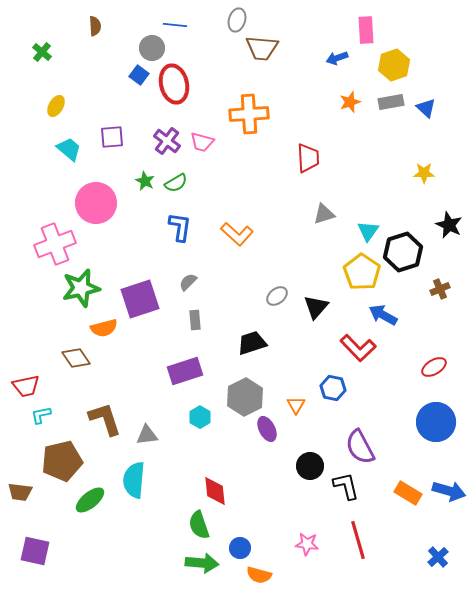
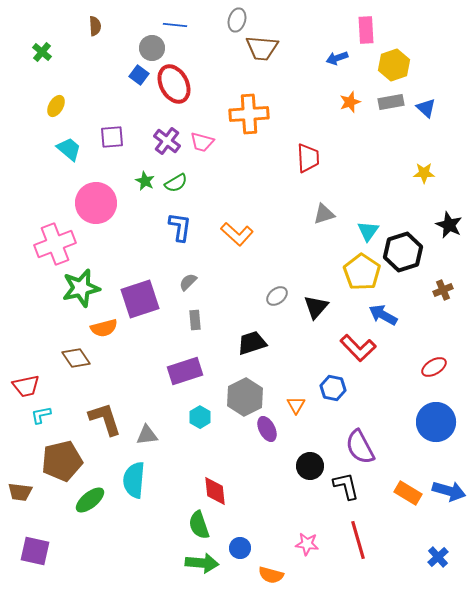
red ellipse at (174, 84): rotated 15 degrees counterclockwise
brown cross at (440, 289): moved 3 px right, 1 px down
orange semicircle at (259, 575): moved 12 px right
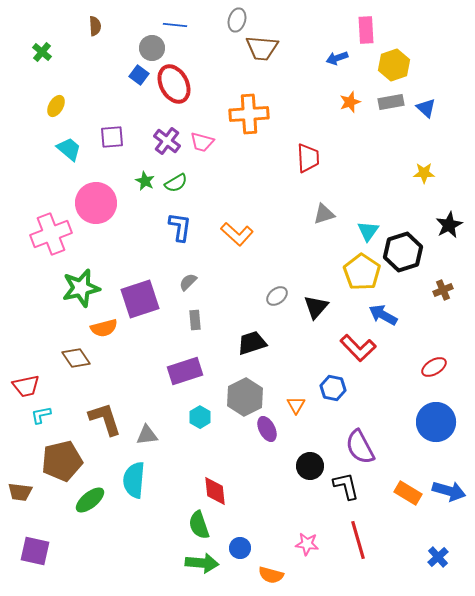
black star at (449, 225): rotated 20 degrees clockwise
pink cross at (55, 244): moved 4 px left, 10 px up
